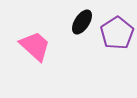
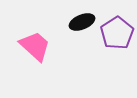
black ellipse: rotated 35 degrees clockwise
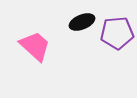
purple pentagon: rotated 28 degrees clockwise
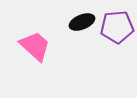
purple pentagon: moved 6 px up
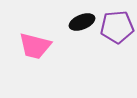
pink trapezoid: rotated 152 degrees clockwise
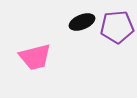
pink trapezoid: moved 11 px down; rotated 28 degrees counterclockwise
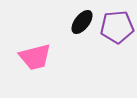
black ellipse: rotated 30 degrees counterclockwise
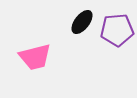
purple pentagon: moved 3 px down
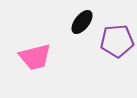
purple pentagon: moved 11 px down
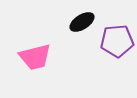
black ellipse: rotated 20 degrees clockwise
